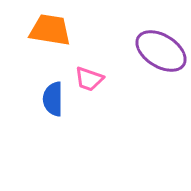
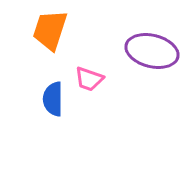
orange trapezoid: rotated 81 degrees counterclockwise
purple ellipse: moved 9 px left; rotated 18 degrees counterclockwise
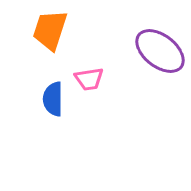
purple ellipse: moved 8 px right; rotated 24 degrees clockwise
pink trapezoid: rotated 28 degrees counterclockwise
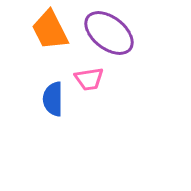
orange trapezoid: rotated 45 degrees counterclockwise
purple ellipse: moved 51 px left, 18 px up
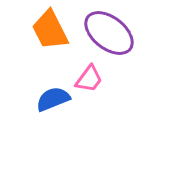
pink trapezoid: rotated 44 degrees counterclockwise
blue semicircle: rotated 68 degrees clockwise
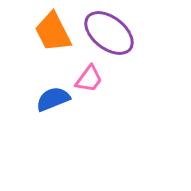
orange trapezoid: moved 3 px right, 2 px down
